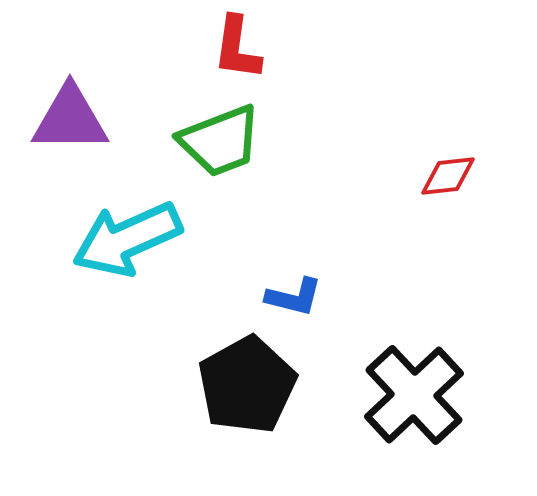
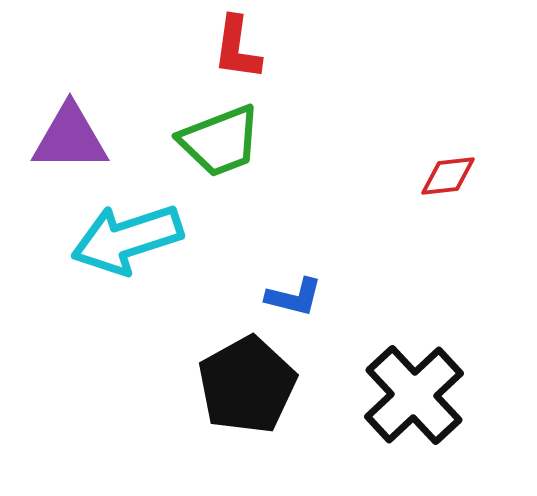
purple triangle: moved 19 px down
cyan arrow: rotated 6 degrees clockwise
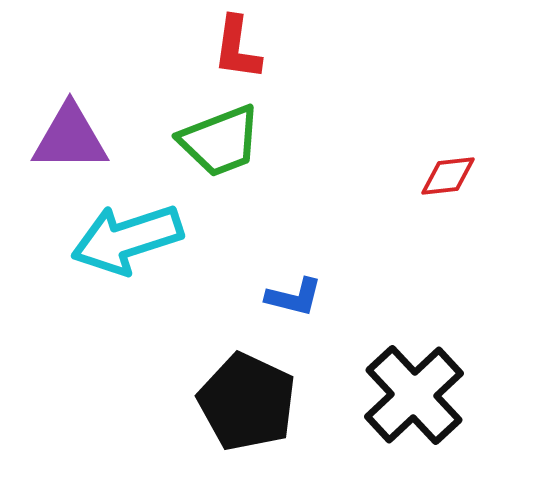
black pentagon: moved 17 px down; rotated 18 degrees counterclockwise
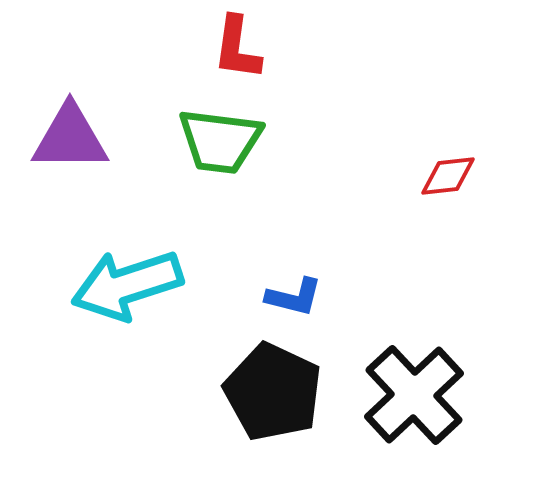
green trapezoid: rotated 28 degrees clockwise
cyan arrow: moved 46 px down
black pentagon: moved 26 px right, 10 px up
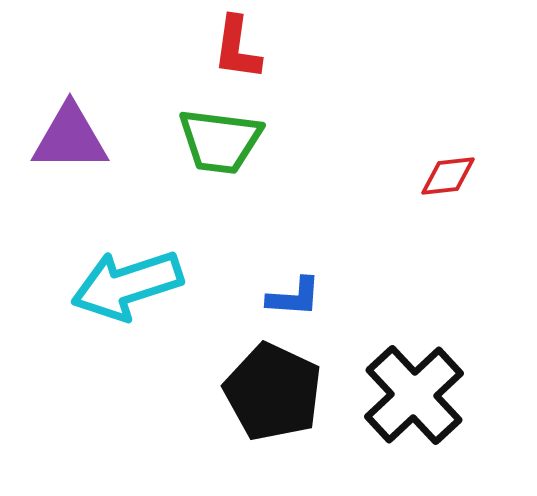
blue L-shape: rotated 10 degrees counterclockwise
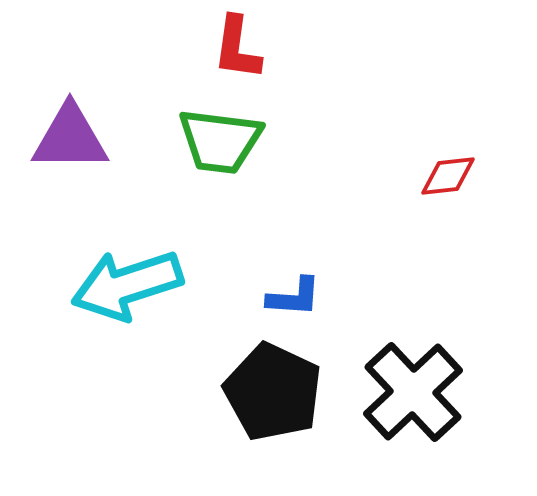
black cross: moved 1 px left, 3 px up
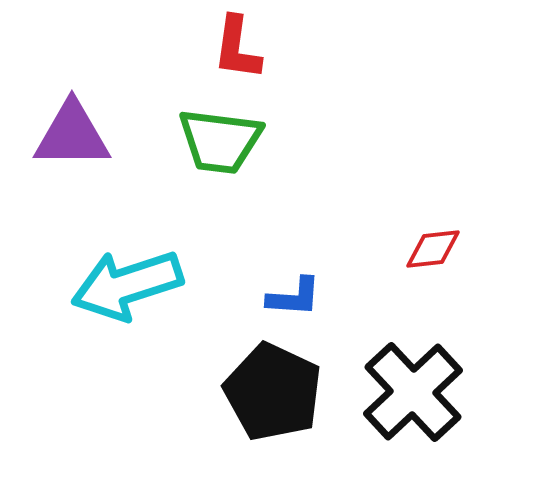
purple triangle: moved 2 px right, 3 px up
red diamond: moved 15 px left, 73 px down
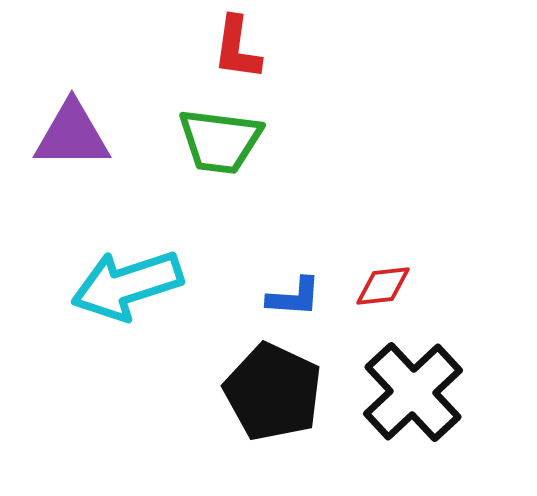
red diamond: moved 50 px left, 37 px down
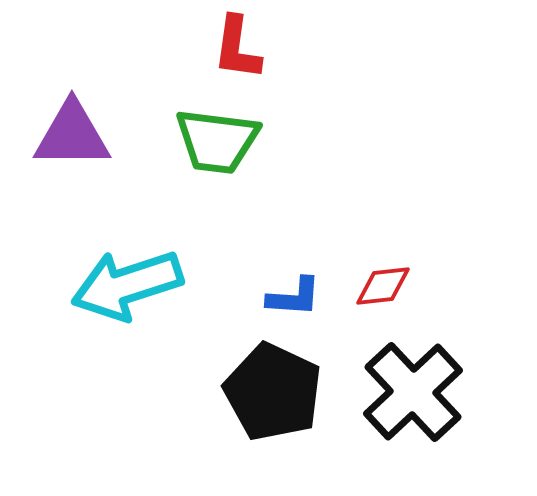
green trapezoid: moved 3 px left
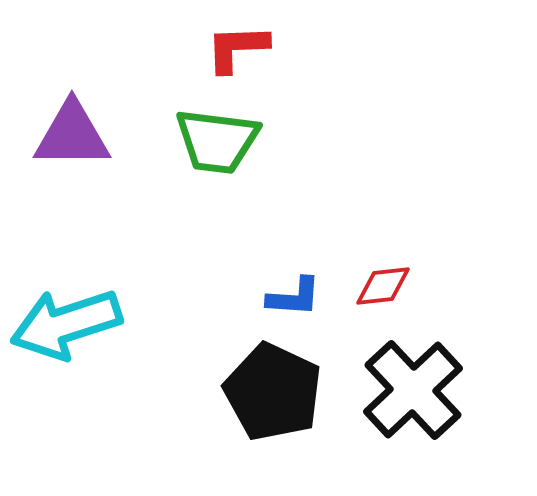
red L-shape: rotated 80 degrees clockwise
cyan arrow: moved 61 px left, 39 px down
black cross: moved 2 px up
